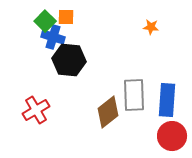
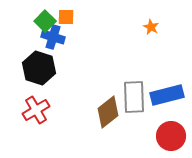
orange star: rotated 21 degrees clockwise
black hexagon: moved 30 px left, 8 px down; rotated 12 degrees clockwise
gray rectangle: moved 2 px down
blue rectangle: moved 5 px up; rotated 72 degrees clockwise
red circle: moved 1 px left
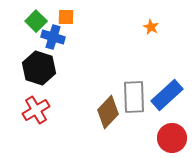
green square: moved 9 px left
blue rectangle: rotated 28 degrees counterclockwise
brown diamond: rotated 8 degrees counterclockwise
red circle: moved 1 px right, 2 px down
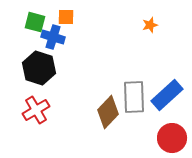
green square: moved 1 px left, 1 px down; rotated 30 degrees counterclockwise
orange star: moved 1 px left, 2 px up; rotated 28 degrees clockwise
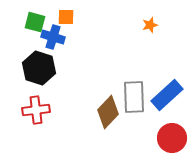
red cross: rotated 24 degrees clockwise
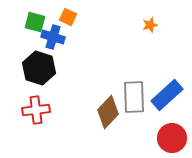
orange square: moved 2 px right; rotated 24 degrees clockwise
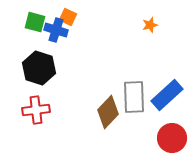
blue cross: moved 3 px right, 7 px up
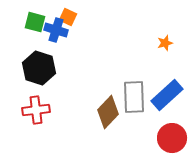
orange star: moved 15 px right, 18 px down
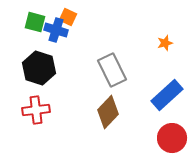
gray rectangle: moved 22 px left, 27 px up; rotated 24 degrees counterclockwise
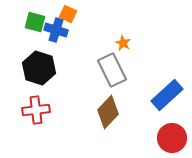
orange square: moved 3 px up
orange star: moved 42 px left; rotated 28 degrees counterclockwise
